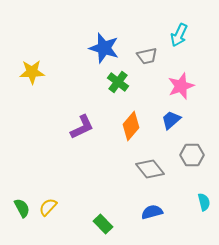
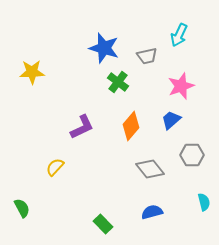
yellow semicircle: moved 7 px right, 40 px up
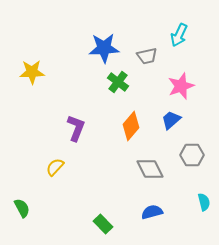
blue star: rotated 20 degrees counterclockwise
purple L-shape: moved 6 px left, 1 px down; rotated 44 degrees counterclockwise
gray diamond: rotated 12 degrees clockwise
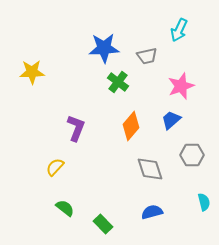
cyan arrow: moved 5 px up
gray diamond: rotated 8 degrees clockwise
green semicircle: moved 43 px right; rotated 24 degrees counterclockwise
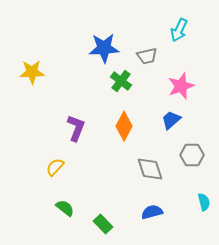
green cross: moved 3 px right, 1 px up
orange diamond: moved 7 px left; rotated 12 degrees counterclockwise
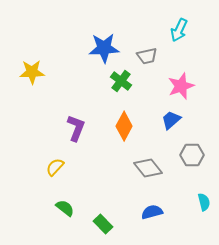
gray diamond: moved 2 px left, 1 px up; rotated 20 degrees counterclockwise
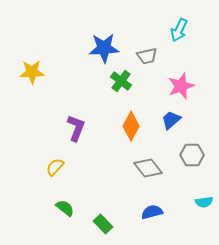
orange diamond: moved 7 px right
cyan semicircle: rotated 96 degrees clockwise
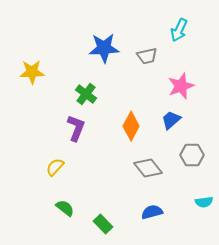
green cross: moved 35 px left, 13 px down
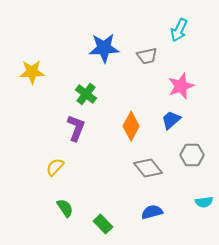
green semicircle: rotated 18 degrees clockwise
